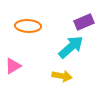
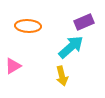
yellow arrow: rotated 66 degrees clockwise
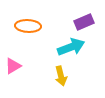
cyan arrow: rotated 20 degrees clockwise
yellow arrow: moved 1 px left
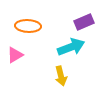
pink triangle: moved 2 px right, 11 px up
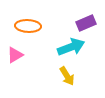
purple rectangle: moved 2 px right, 1 px down
yellow arrow: moved 6 px right; rotated 18 degrees counterclockwise
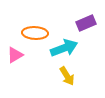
orange ellipse: moved 7 px right, 7 px down
cyan arrow: moved 7 px left, 1 px down
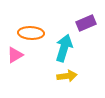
orange ellipse: moved 4 px left
cyan arrow: rotated 52 degrees counterclockwise
yellow arrow: rotated 66 degrees counterclockwise
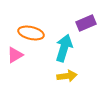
orange ellipse: rotated 10 degrees clockwise
